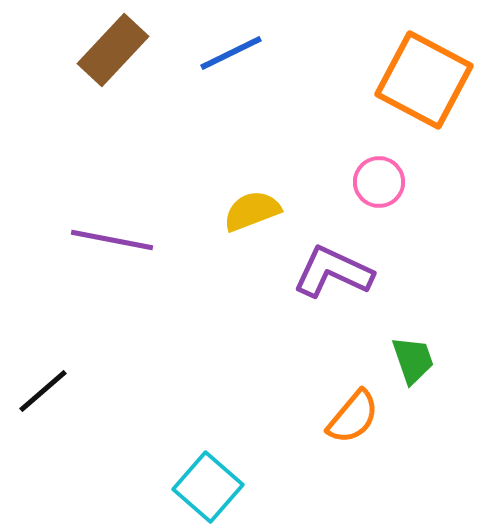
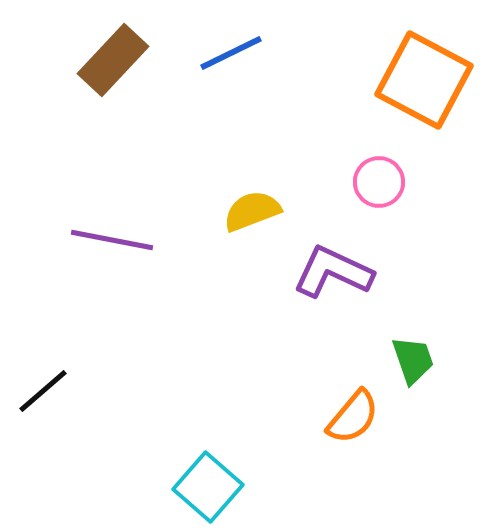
brown rectangle: moved 10 px down
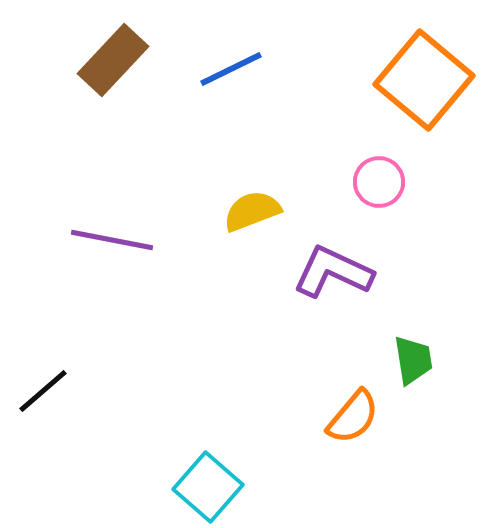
blue line: moved 16 px down
orange square: rotated 12 degrees clockwise
green trapezoid: rotated 10 degrees clockwise
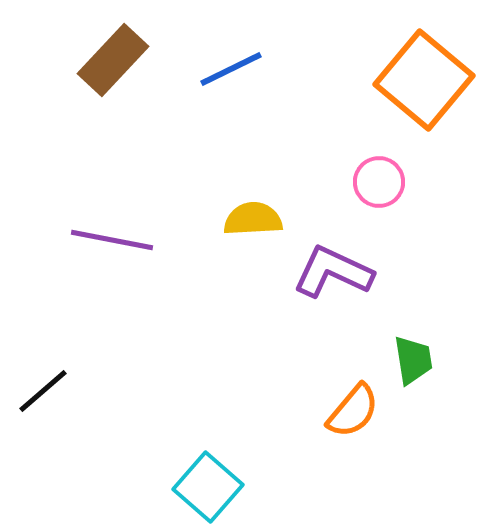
yellow semicircle: moved 1 px right, 8 px down; rotated 18 degrees clockwise
orange semicircle: moved 6 px up
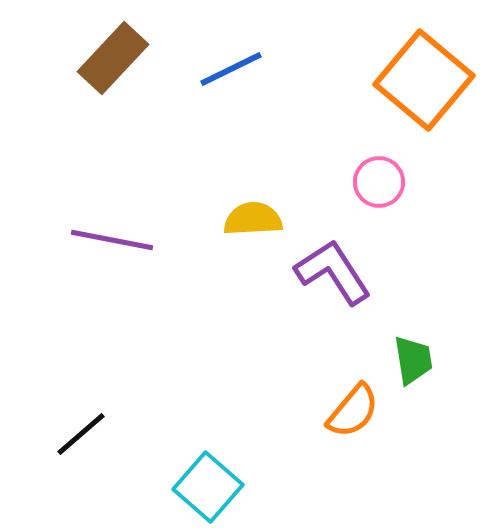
brown rectangle: moved 2 px up
purple L-shape: rotated 32 degrees clockwise
black line: moved 38 px right, 43 px down
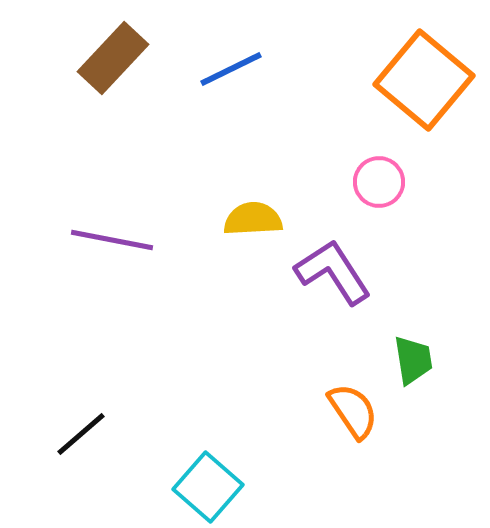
orange semicircle: rotated 74 degrees counterclockwise
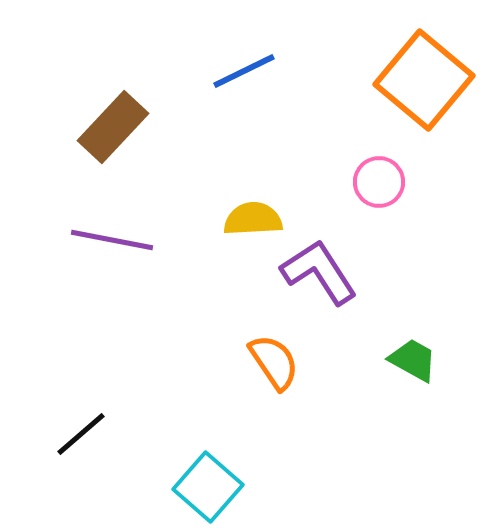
brown rectangle: moved 69 px down
blue line: moved 13 px right, 2 px down
purple L-shape: moved 14 px left
green trapezoid: rotated 52 degrees counterclockwise
orange semicircle: moved 79 px left, 49 px up
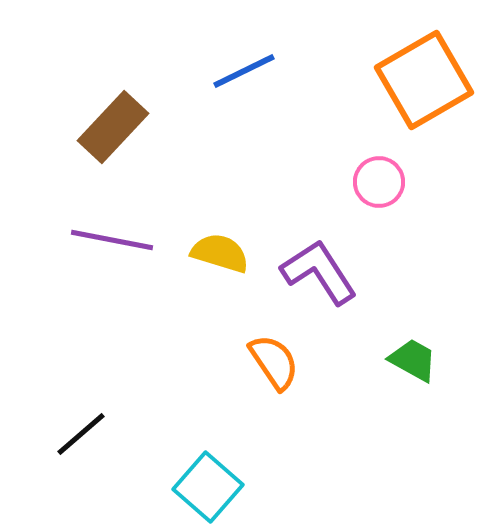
orange square: rotated 20 degrees clockwise
yellow semicircle: moved 33 px left, 34 px down; rotated 20 degrees clockwise
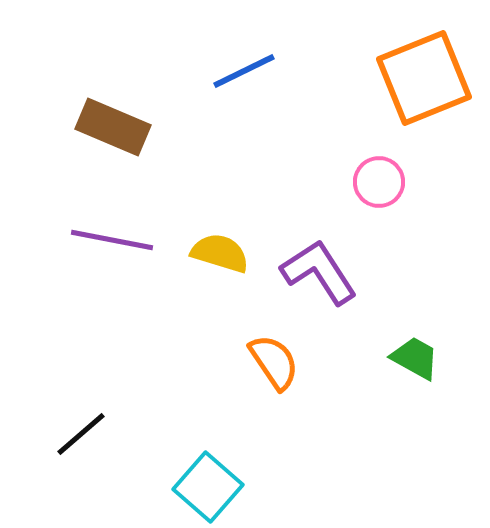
orange square: moved 2 px up; rotated 8 degrees clockwise
brown rectangle: rotated 70 degrees clockwise
green trapezoid: moved 2 px right, 2 px up
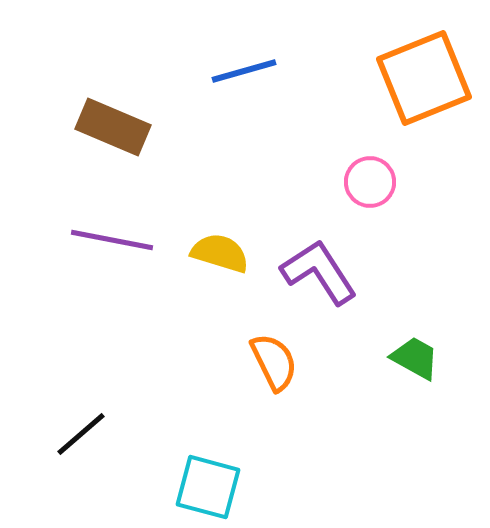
blue line: rotated 10 degrees clockwise
pink circle: moved 9 px left
orange semicircle: rotated 8 degrees clockwise
cyan square: rotated 26 degrees counterclockwise
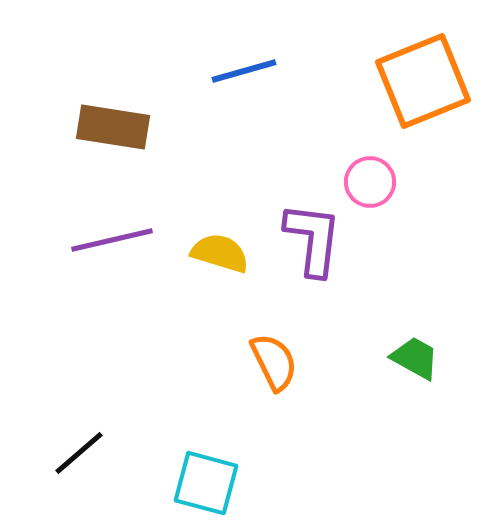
orange square: moved 1 px left, 3 px down
brown rectangle: rotated 14 degrees counterclockwise
purple line: rotated 24 degrees counterclockwise
purple L-shape: moved 6 px left, 33 px up; rotated 40 degrees clockwise
black line: moved 2 px left, 19 px down
cyan square: moved 2 px left, 4 px up
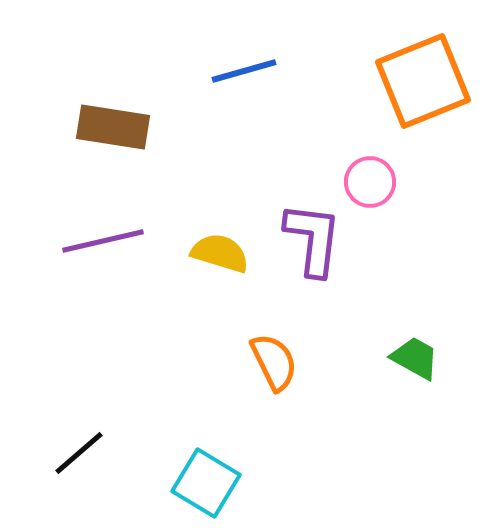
purple line: moved 9 px left, 1 px down
cyan square: rotated 16 degrees clockwise
